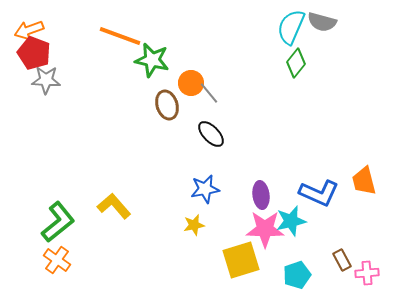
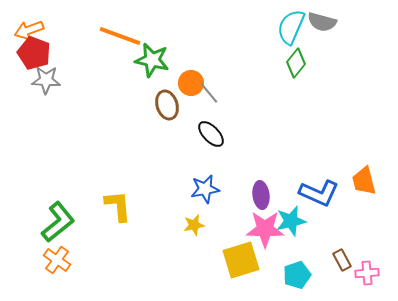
yellow L-shape: moved 4 px right; rotated 36 degrees clockwise
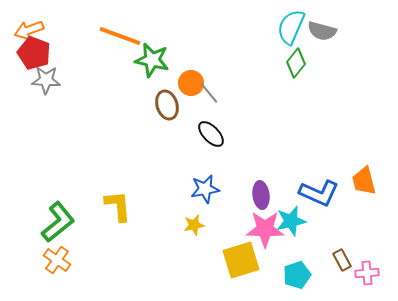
gray semicircle: moved 9 px down
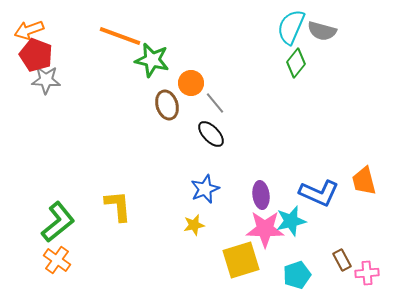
red pentagon: moved 2 px right, 2 px down
gray line: moved 6 px right, 10 px down
blue star: rotated 12 degrees counterclockwise
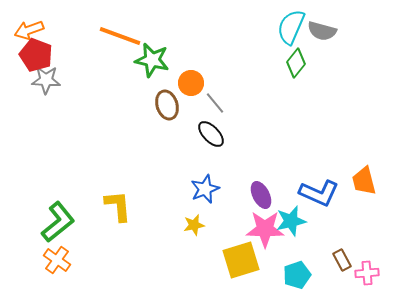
purple ellipse: rotated 20 degrees counterclockwise
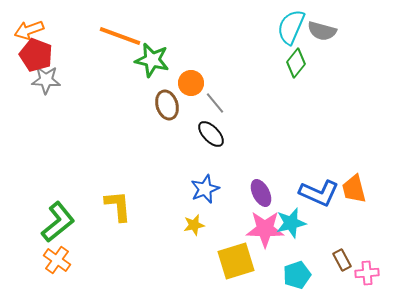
orange trapezoid: moved 10 px left, 8 px down
purple ellipse: moved 2 px up
cyan star: moved 2 px down
yellow square: moved 5 px left, 1 px down
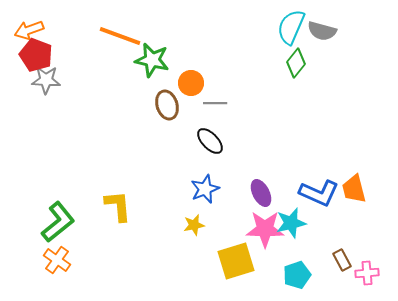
gray line: rotated 50 degrees counterclockwise
black ellipse: moved 1 px left, 7 px down
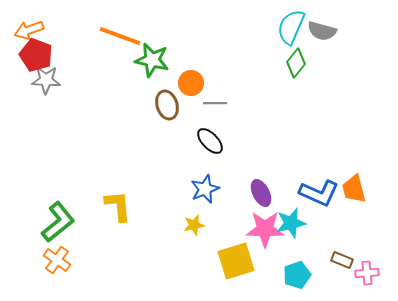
brown rectangle: rotated 40 degrees counterclockwise
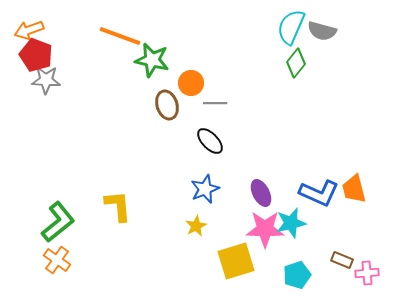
yellow star: moved 2 px right, 1 px down; rotated 15 degrees counterclockwise
